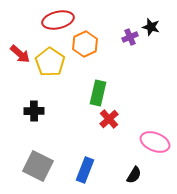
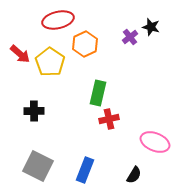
purple cross: rotated 14 degrees counterclockwise
red cross: rotated 30 degrees clockwise
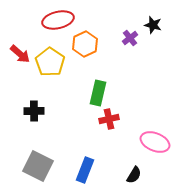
black star: moved 2 px right, 2 px up
purple cross: moved 1 px down
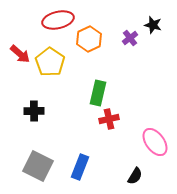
orange hexagon: moved 4 px right, 5 px up
pink ellipse: rotated 32 degrees clockwise
blue rectangle: moved 5 px left, 3 px up
black semicircle: moved 1 px right, 1 px down
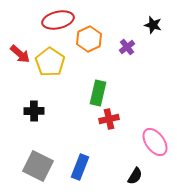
purple cross: moved 3 px left, 9 px down
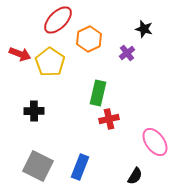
red ellipse: rotated 32 degrees counterclockwise
black star: moved 9 px left, 4 px down
purple cross: moved 6 px down
red arrow: rotated 20 degrees counterclockwise
